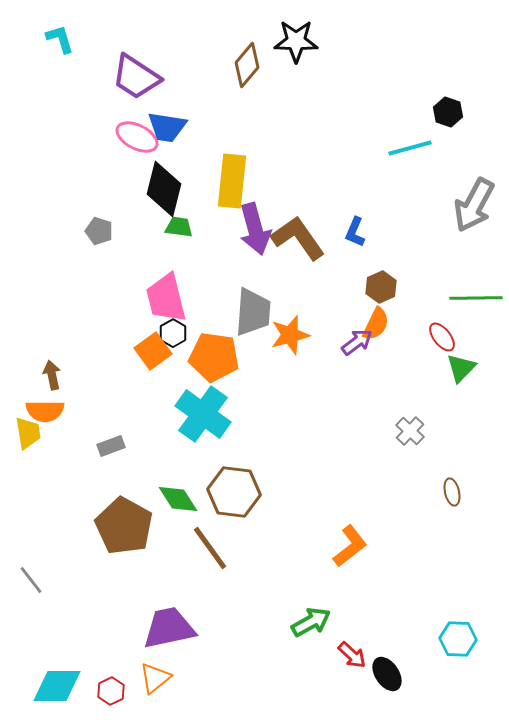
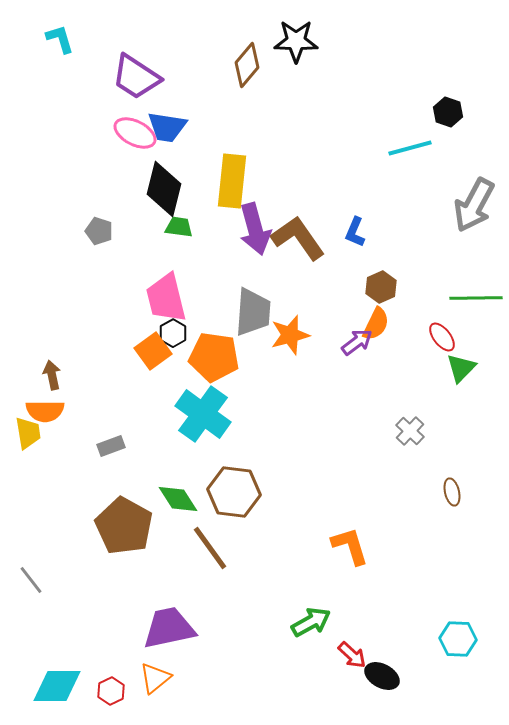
pink ellipse at (137, 137): moved 2 px left, 4 px up
orange L-shape at (350, 546): rotated 69 degrees counterclockwise
black ellipse at (387, 674): moved 5 px left, 2 px down; rotated 28 degrees counterclockwise
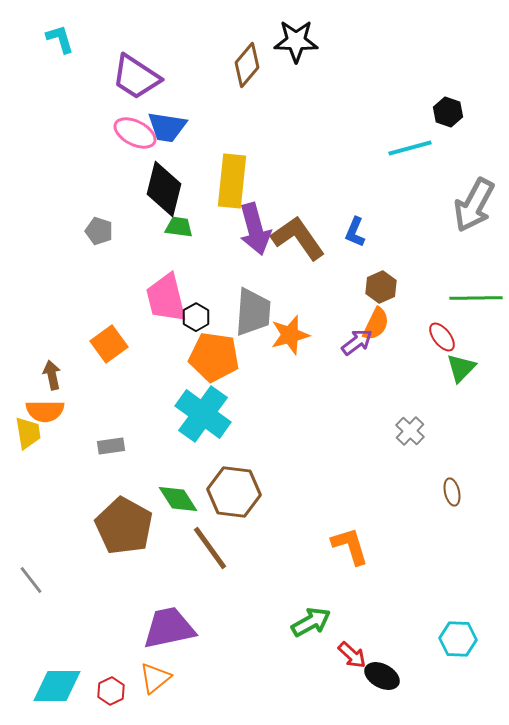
black hexagon at (173, 333): moved 23 px right, 16 px up
orange square at (153, 351): moved 44 px left, 7 px up
gray rectangle at (111, 446): rotated 12 degrees clockwise
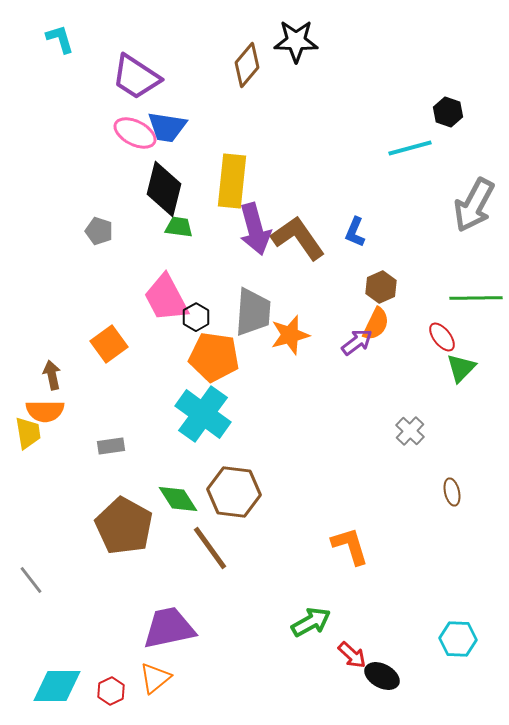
pink trapezoid at (166, 298): rotated 14 degrees counterclockwise
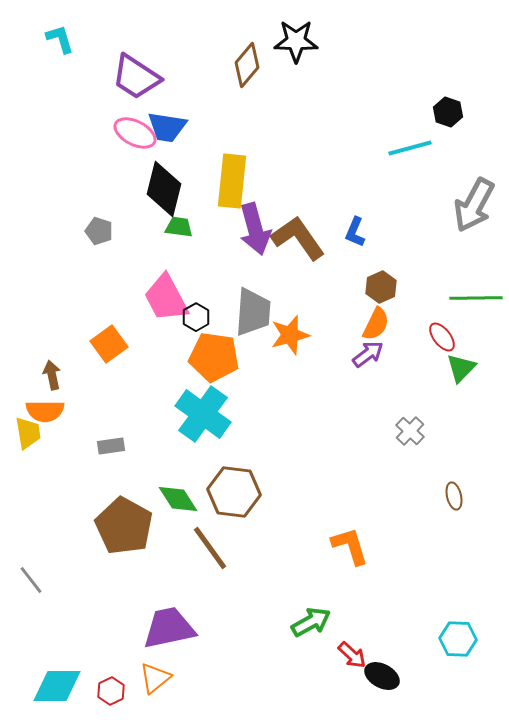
purple arrow at (357, 342): moved 11 px right, 12 px down
brown ellipse at (452, 492): moved 2 px right, 4 px down
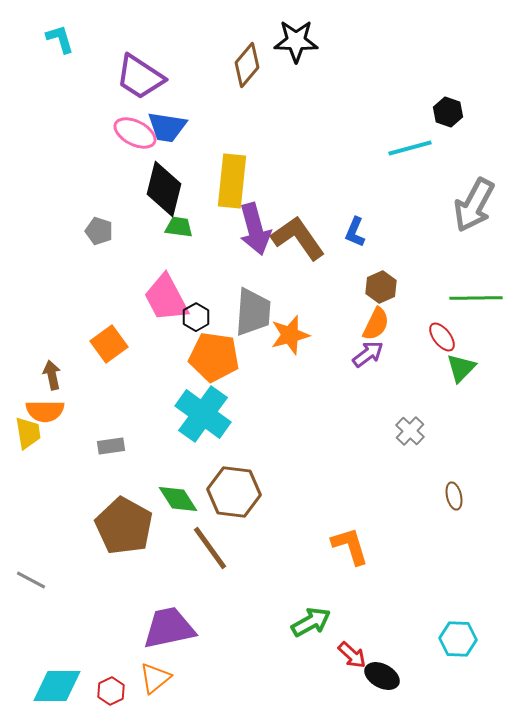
purple trapezoid at (136, 77): moved 4 px right
gray line at (31, 580): rotated 24 degrees counterclockwise
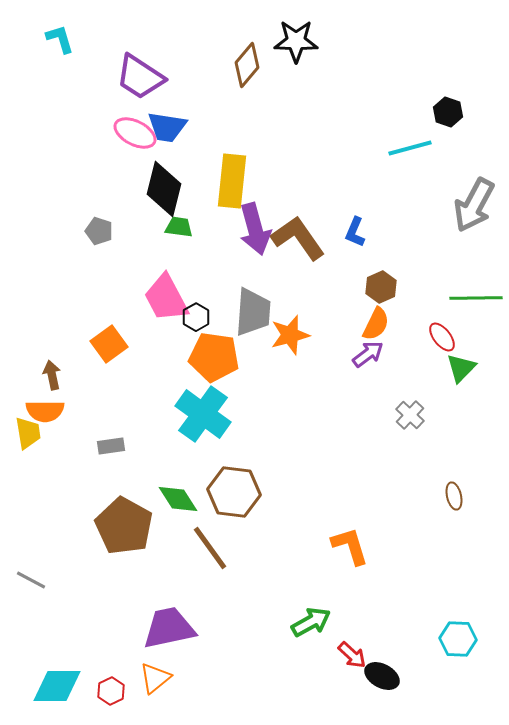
gray cross at (410, 431): moved 16 px up
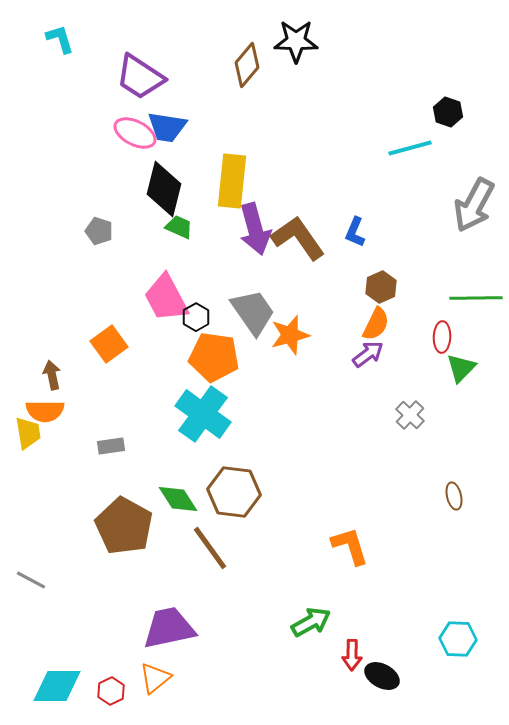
green trapezoid at (179, 227): rotated 16 degrees clockwise
gray trapezoid at (253, 312): rotated 39 degrees counterclockwise
red ellipse at (442, 337): rotated 40 degrees clockwise
red arrow at (352, 655): rotated 48 degrees clockwise
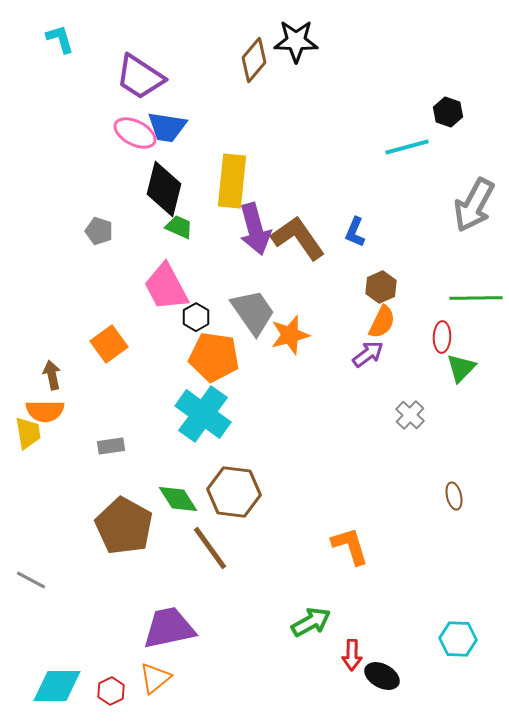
brown diamond at (247, 65): moved 7 px right, 5 px up
cyan line at (410, 148): moved 3 px left, 1 px up
pink trapezoid at (166, 298): moved 11 px up
orange semicircle at (376, 324): moved 6 px right, 2 px up
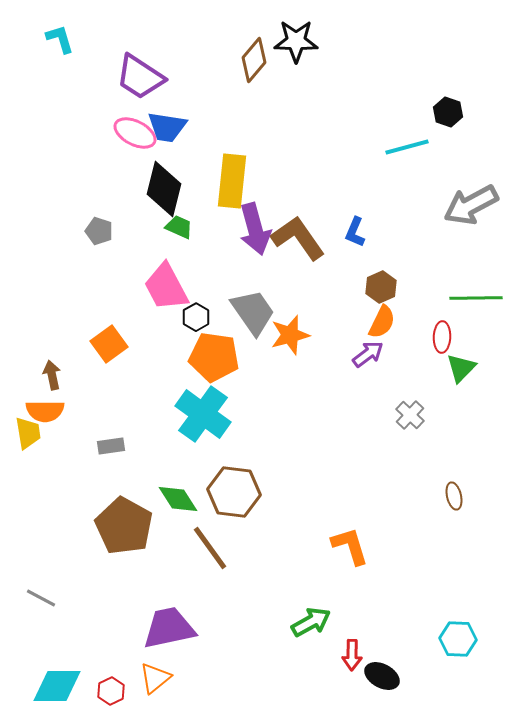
gray arrow at (474, 205): moved 3 px left; rotated 34 degrees clockwise
gray line at (31, 580): moved 10 px right, 18 px down
